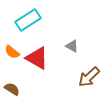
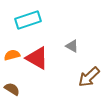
cyan rectangle: rotated 15 degrees clockwise
orange semicircle: moved 3 px down; rotated 126 degrees clockwise
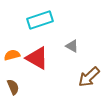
cyan rectangle: moved 12 px right
brown semicircle: moved 1 px right, 2 px up; rotated 35 degrees clockwise
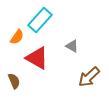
cyan rectangle: rotated 30 degrees counterclockwise
orange semicircle: moved 5 px right, 18 px up; rotated 140 degrees clockwise
brown semicircle: moved 1 px right, 6 px up
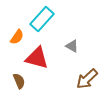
cyan rectangle: moved 2 px right, 1 px up
red triangle: rotated 15 degrees counterclockwise
brown arrow: moved 2 px left, 2 px down
brown semicircle: moved 5 px right
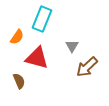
cyan rectangle: rotated 20 degrees counterclockwise
gray triangle: rotated 32 degrees clockwise
brown arrow: moved 12 px up
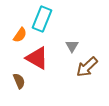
orange semicircle: moved 3 px right, 2 px up
red triangle: rotated 15 degrees clockwise
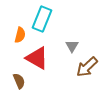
orange semicircle: rotated 21 degrees counterclockwise
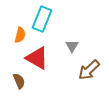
brown arrow: moved 2 px right, 3 px down
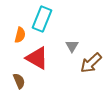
brown arrow: moved 2 px right, 7 px up
